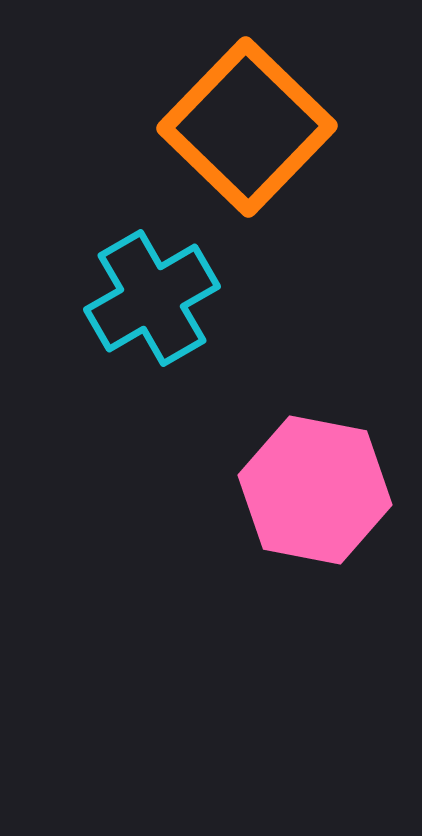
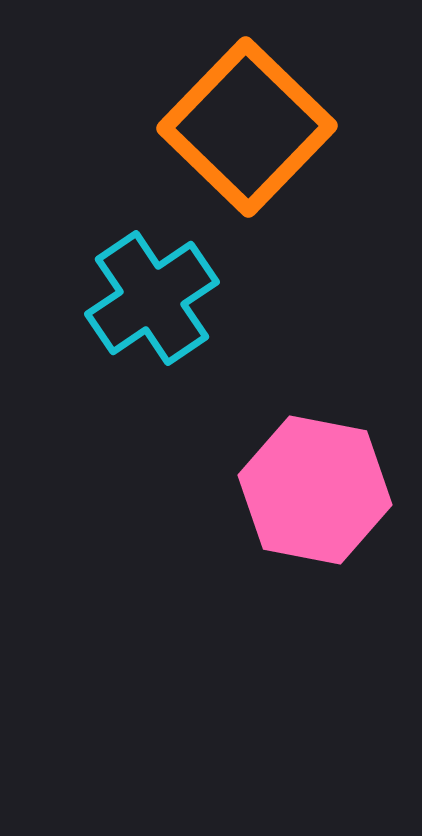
cyan cross: rotated 4 degrees counterclockwise
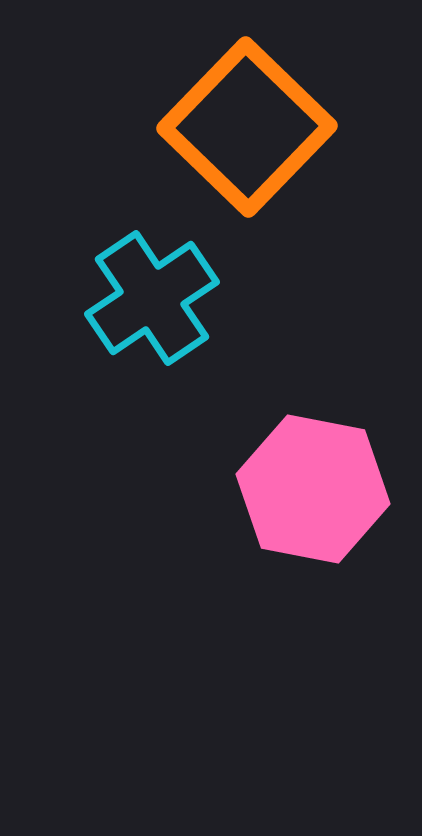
pink hexagon: moved 2 px left, 1 px up
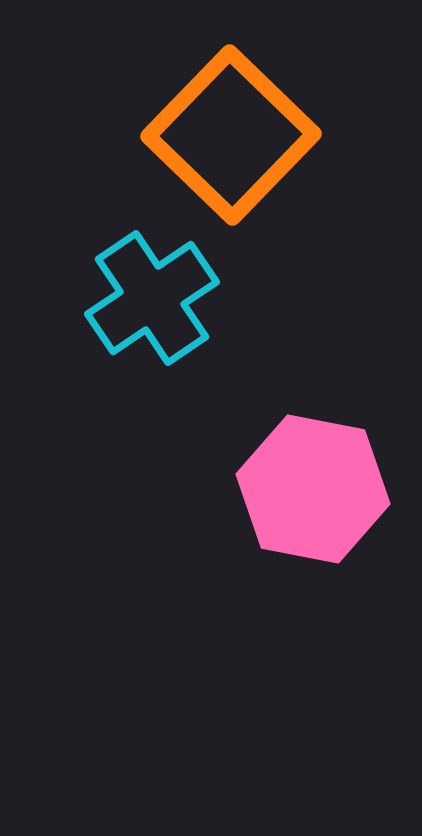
orange square: moved 16 px left, 8 px down
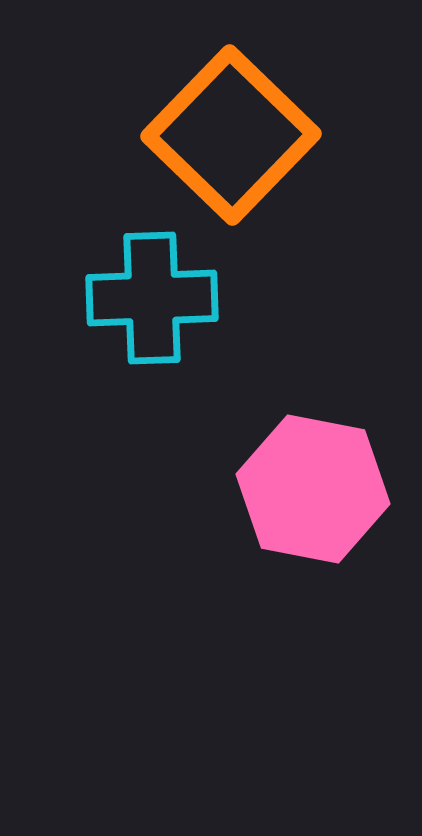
cyan cross: rotated 32 degrees clockwise
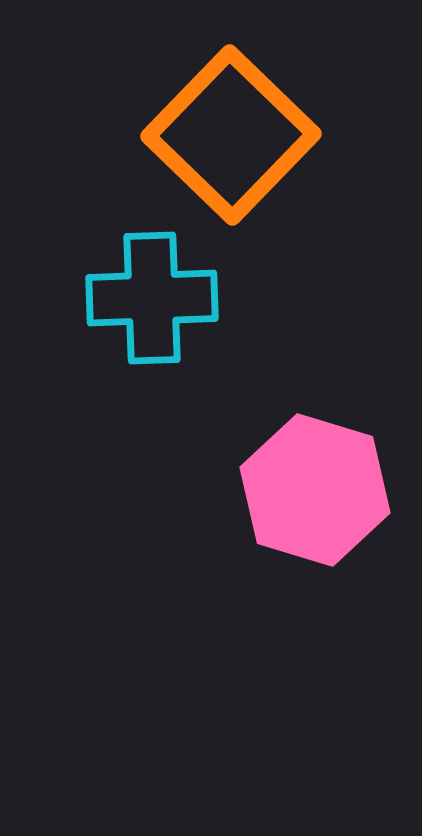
pink hexagon: moved 2 px right, 1 px down; rotated 6 degrees clockwise
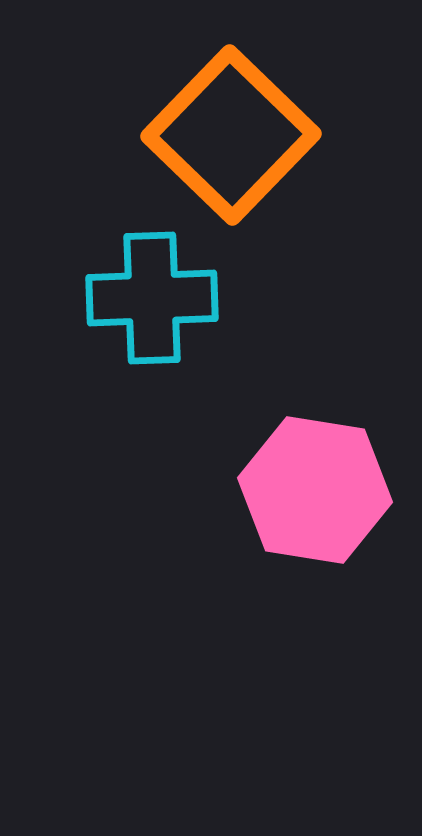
pink hexagon: rotated 8 degrees counterclockwise
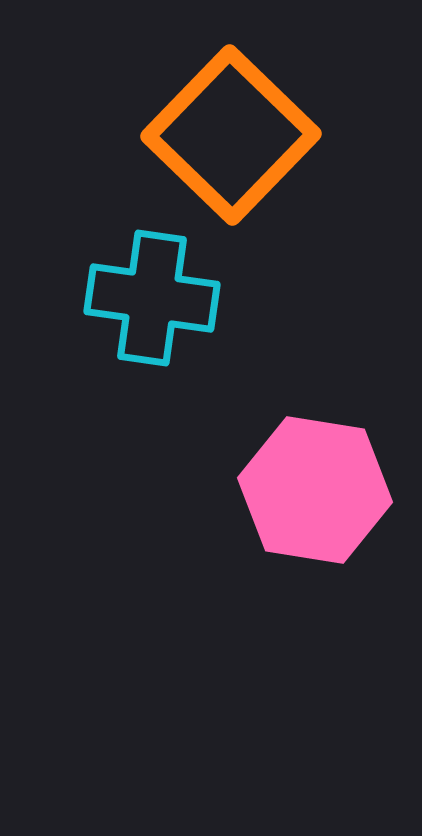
cyan cross: rotated 10 degrees clockwise
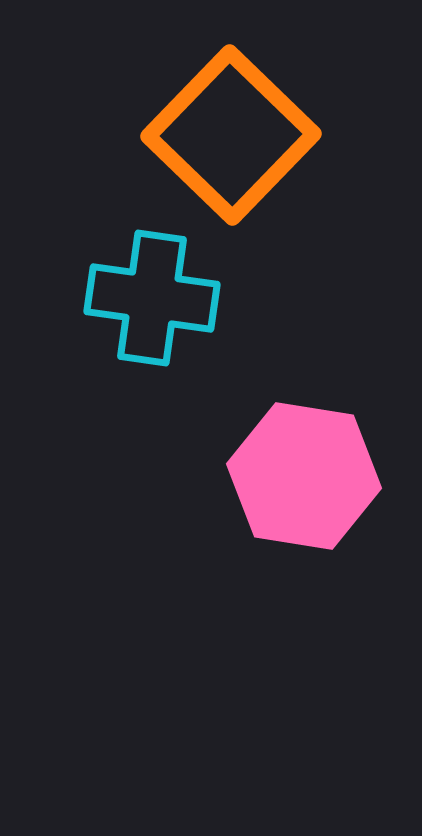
pink hexagon: moved 11 px left, 14 px up
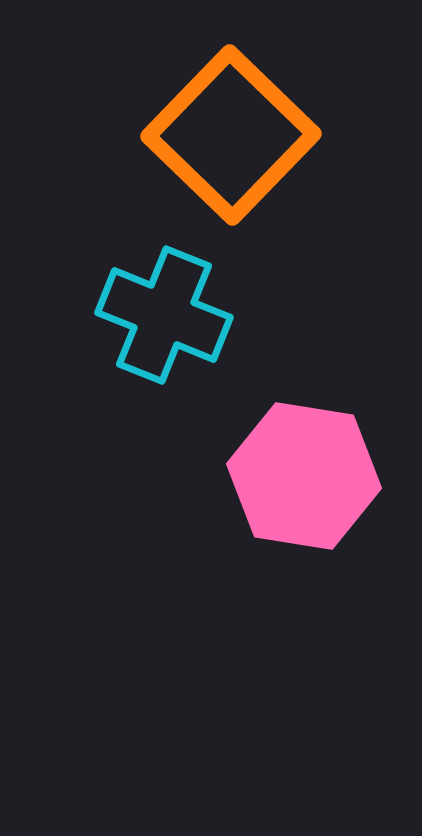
cyan cross: moved 12 px right, 17 px down; rotated 14 degrees clockwise
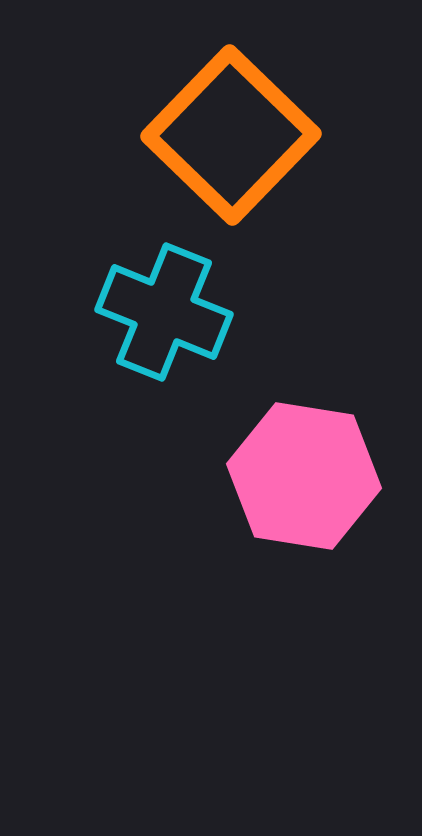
cyan cross: moved 3 px up
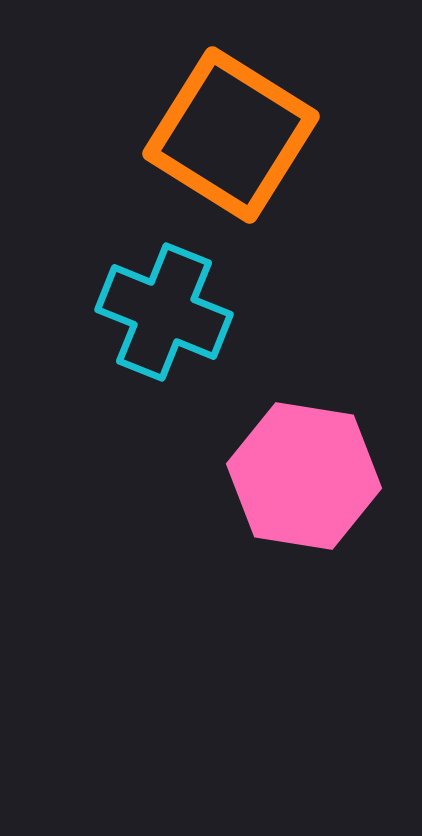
orange square: rotated 12 degrees counterclockwise
